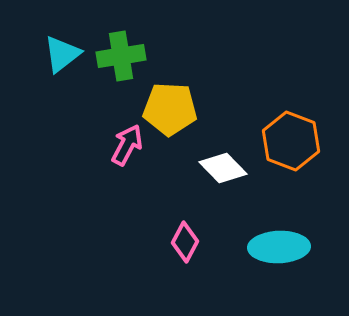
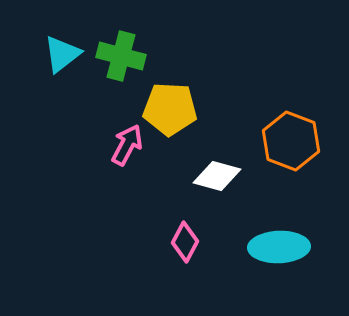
green cross: rotated 24 degrees clockwise
white diamond: moved 6 px left, 8 px down; rotated 30 degrees counterclockwise
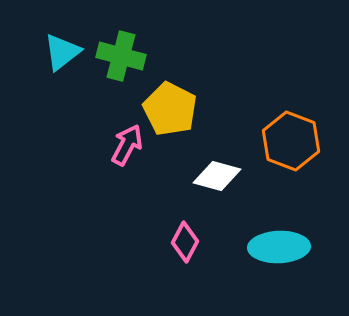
cyan triangle: moved 2 px up
yellow pentagon: rotated 24 degrees clockwise
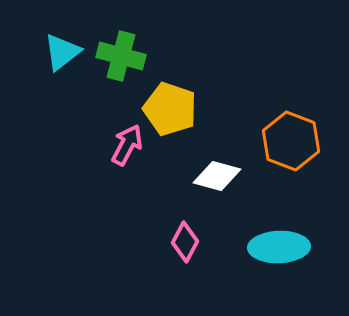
yellow pentagon: rotated 8 degrees counterclockwise
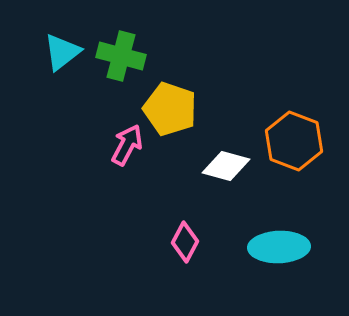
orange hexagon: moved 3 px right
white diamond: moved 9 px right, 10 px up
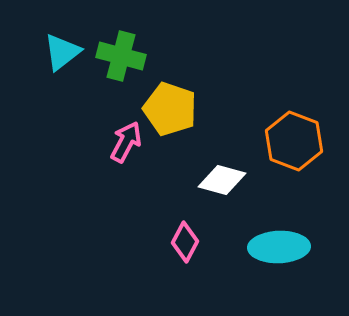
pink arrow: moved 1 px left, 3 px up
white diamond: moved 4 px left, 14 px down
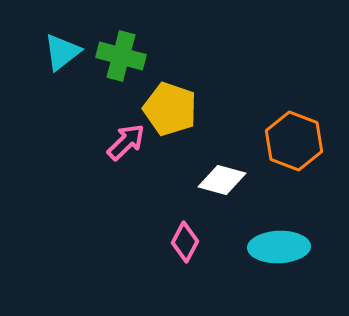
pink arrow: rotated 18 degrees clockwise
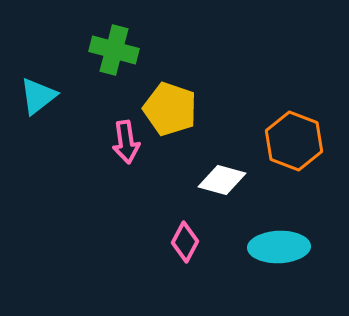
cyan triangle: moved 24 px left, 44 px down
green cross: moved 7 px left, 6 px up
pink arrow: rotated 126 degrees clockwise
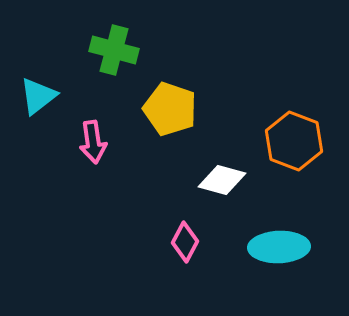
pink arrow: moved 33 px left
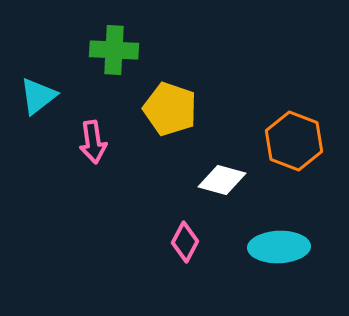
green cross: rotated 12 degrees counterclockwise
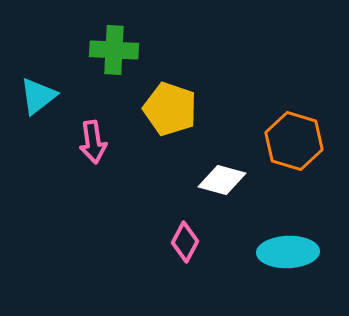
orange hexagon: rotated 4 degrees counterclockwise
cyan ellipse: moved 9 px right, 5 px down
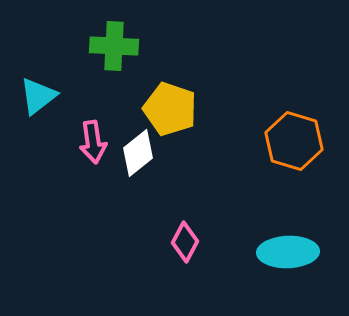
green cross: moved 4 px up
white diamond: moved 84 px left, 27 px up; rotated 54 degrees counterclockwise
